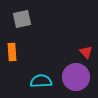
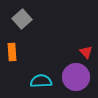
gray square: rotated 30 degrees counterclockwise
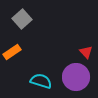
orange rectangle: rotated 60 degrees clockwise
cyan semicircle: rotated 20 degrees clockwise
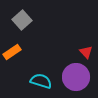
gray square: moved 1 px down
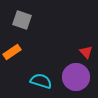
gray square: rotated 30 degrees counterclockwise
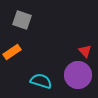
red triangle: moved 1 px left, 1 px up
purple circle: moved 2 px right, 2 px up
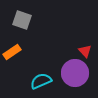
purple circle: moved 3 px left, 2 px up
cyan semicircle: rotated 40 degrees counterclockwise
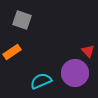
red triangle: moved 3 px right
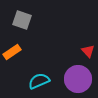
purple circle: moved 3 px right, 6 px down
cyan semicircle: moved 2 px left
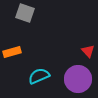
gray square: moved 3 px right, 7 px up
orange rectangle: rotated 18 degrees clockwise
cyan semicircle: moved 5 px up
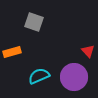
gray square: moved 9 px right, 9 px down
purple circle: moved 4 px left, 2 px up
